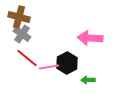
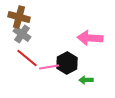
green arrow: moved 2 px left
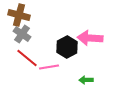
brown cross: moved 2 px up
black hexagon: moved 16 px up
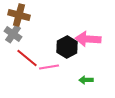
gray cross: moved 9 px left
pink arrow: moved 2 px left, 1 px down
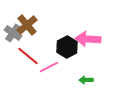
brown cross: moved 8 px right, 10 px down; rotated 35 degrees clockwise
gray cross: moved 1 px up
red line: moved 1 px right, 2 px up
pink line: rotated 18 degrees counterclockwise
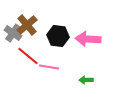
black hexagon: moved 9 px left, 11 px up; rotated 25 degrees counterclockwise
pink line: rotated 36 degrees clockwise
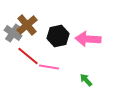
black hexagon: rotated 20 degrees counterclockwise
green arrow: rotated 48 degrees clockwise
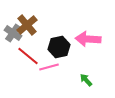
black hexagon: moved 1 px right, 11 px down
pink line: rotated 24 degrees counterclockwise
